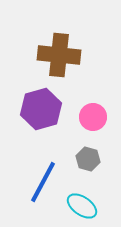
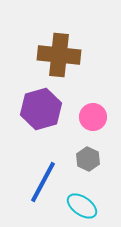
gray hexagon: rotated 10 degrees clockwise
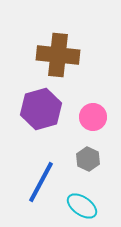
brown cross: moved 1 px left
blue line: moved 2 px left
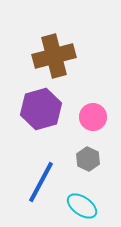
brown cross: moved 4 px left, 1 px down; rotated 21 degrees counterclockwise
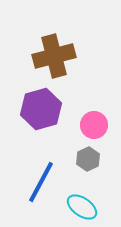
pink circle: moved 1 px right, 8 px down
gray hexagon: rotated 10 degrees clockwise
cyan ellipse: moved 1 px down
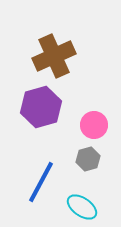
brown cross: rotated 9 degrees counterclockwise
purple hexagon: moved 2 px up
gray hexagon: rotated 10 degrees clockwise
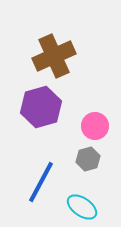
pink circle: moved 1 px right, 1 px down
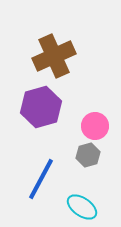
gray hexagon: moved 4 px up
blue line: moved 3 px up
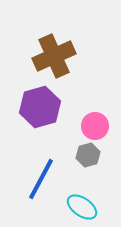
purple hexagon: moved 1 px left
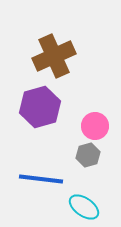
blue line: rotated 69 degrees clockwise
cyan ellipse: moved 2 px right
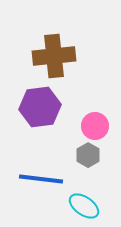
brown cross: rotated 18 degrees clockwise
purple hexagon: rotated 9 degrees clockwise
gray hexagon: rotated 15 degrees counterclockwise
cyan ellipse: moved 1 px up
